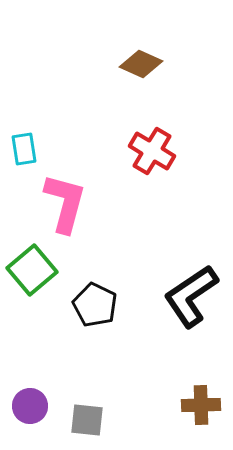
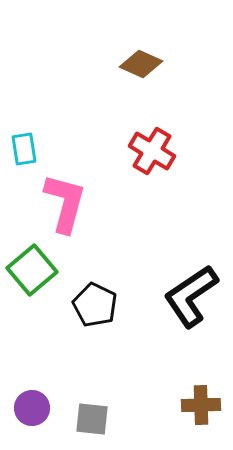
purple circle: moved 2 px right, 2 px down
gray square: moved 5 px right, 1 px up
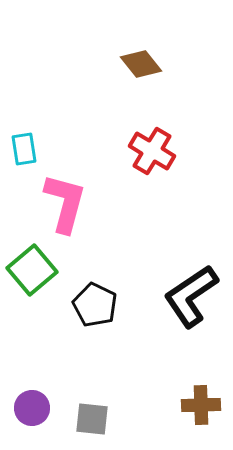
brown diamond: rotated 27 degrees clockwise
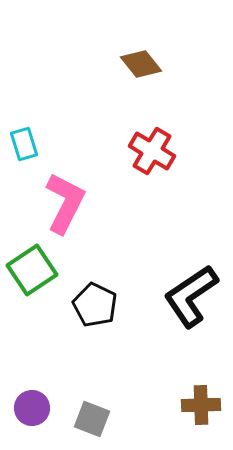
cyan rectangle: moved 5 px up; rotated 8 degrees counterclockwise
pink L-shape: rotated 12 degrees clockwise
green square: rotated 6 degrees clockwise
gray square: rotated 15 degrees clockwise
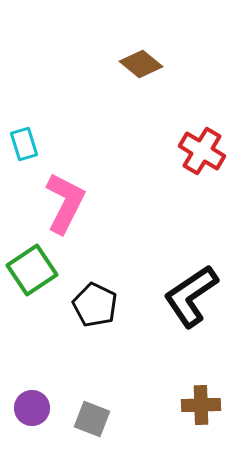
brown diamond: rotated 12 degrees counterclockwise
red cross: moved 50 px right
